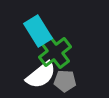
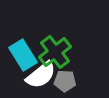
cyan rectangle: moved 15 px left, 24 px down
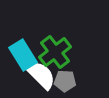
white semicircle: rotated 96 degrees counterclockwise
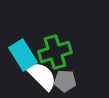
green cross: rotated 20 degrees clockwise
white semicircle: moved 1 px right, 1 px down
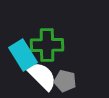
green cross: moved 8 px left, 7 px up; rotated 16 degrees clockwise
gray pentagon: rotated 10 degrees clockwise
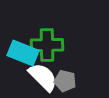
cyan rectangle: moved 2 px up; rotated 36 degrees counterclockwise
white semicircle: moved 1 px right, 1 px down
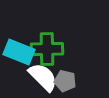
green cross: moved 4 px down
cyan rectangle: moved 4 px left, 1 px up
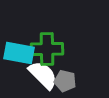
cyan rectangle: moved 1 px down; rotated 12 degrees counterclockwise
white semicircle: moved 2 px up
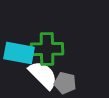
gray pentagon: moved 2 px down
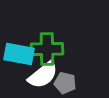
cyan rectangle: moved 1 px down
white semicircle: rotated 96 degrees clockwise
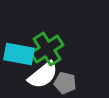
green cross: rotated 32 degrees counterclockwise
